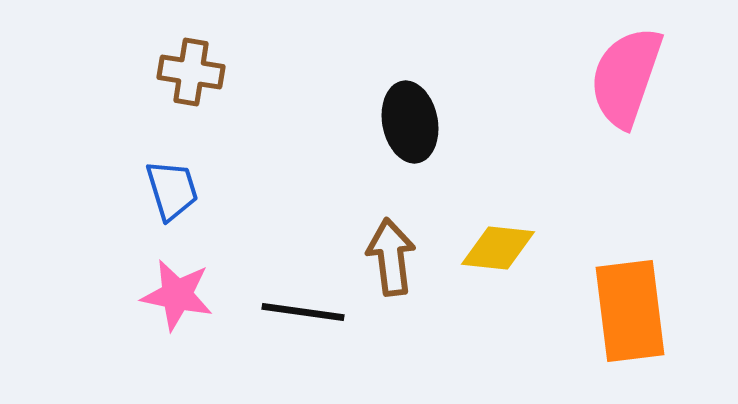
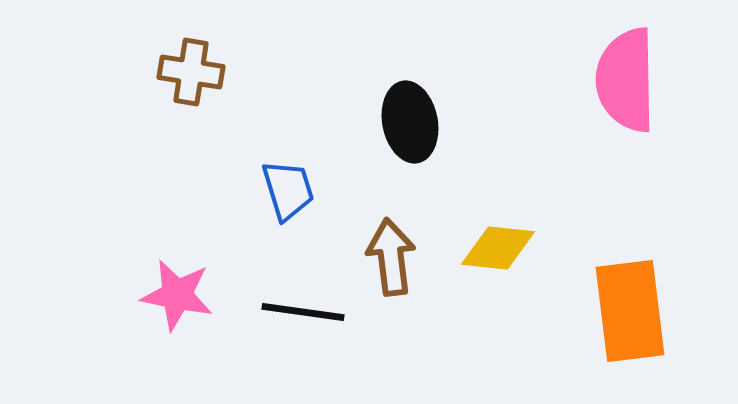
pink semicircle: moved 3 px down; rotated 20 degrees counterclockwise
blue trapezoid: moved 116 px right
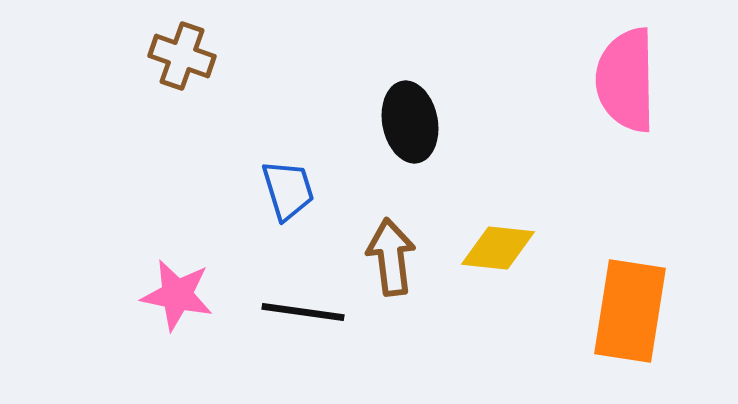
brown cross: moved 9 px left, 16 px up; rotated 10 degrees clockwise
orange rectangle: rotated 16 degrees clockwise
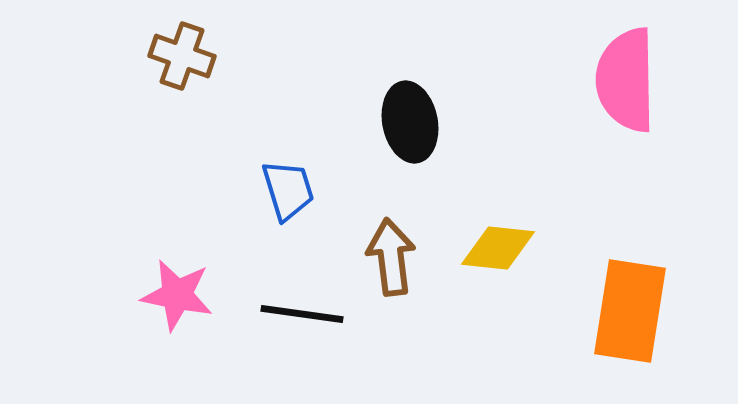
black line: moved 1 px left, 2 px down
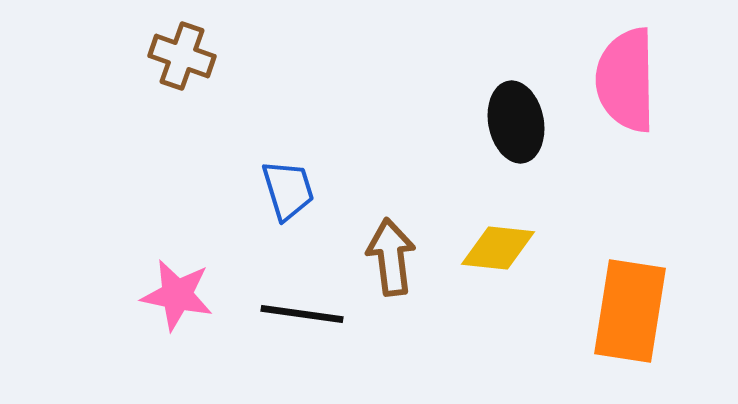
black ellipse: moved 106 px right
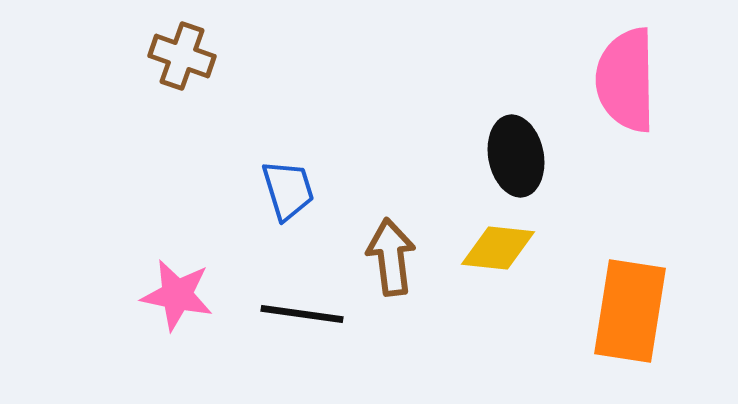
black ellipse: moved 34 px down
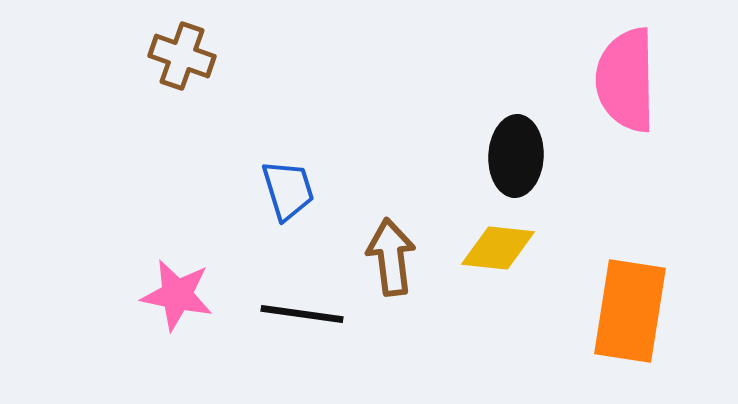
black ellipse: rotated 14 degrees clockwise
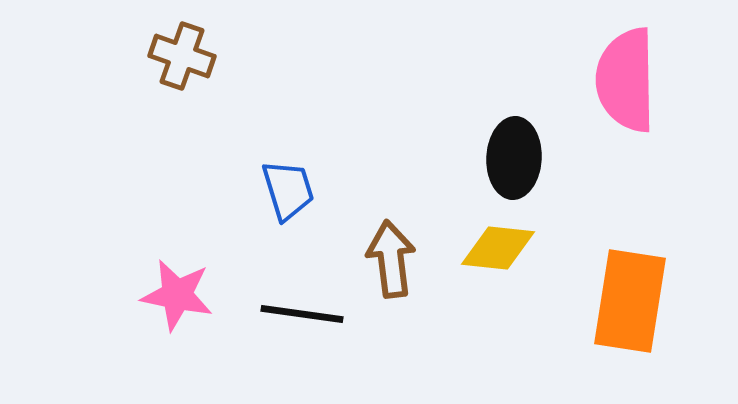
black ellipse: moved 2 px left, 2 px down
brown arrow: moved 2 px down
orange rectangle: moved 10 px up
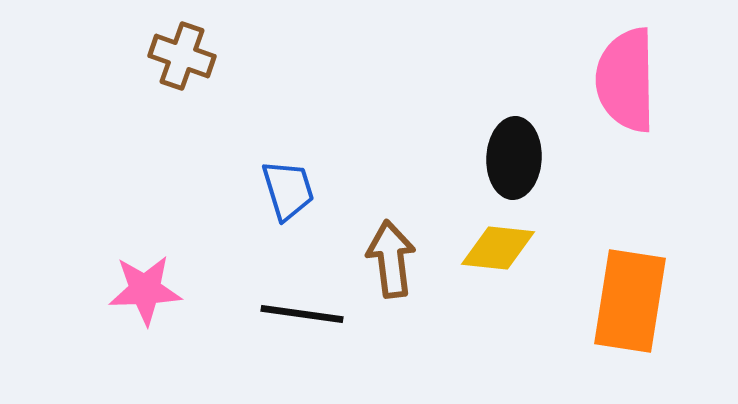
pink star: moved 32 px left, 5 px up; rotated 14 degrees counterclockwise
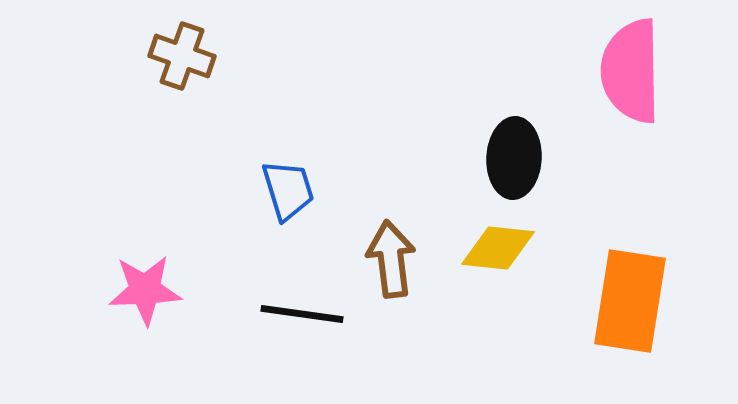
pink semicircle: moved 5 px right, 9 px up
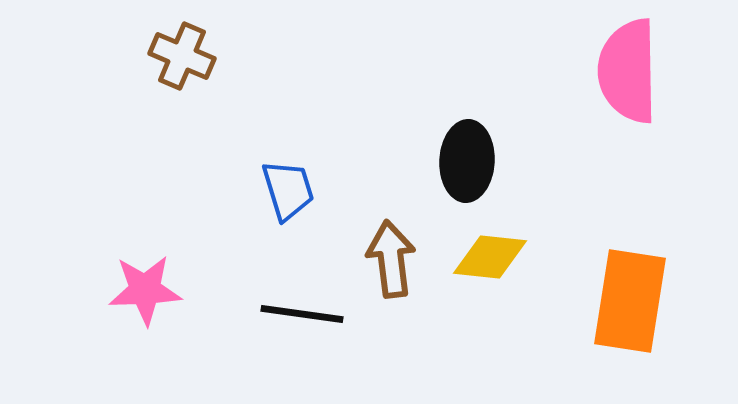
brown cross: rotated 4 degrees clockwise
pink semicircle: moved 3 px left
black ellipse: moved 47 px left, 3 px down
yellow diamond: moved 8 px left, 9 px down
